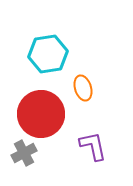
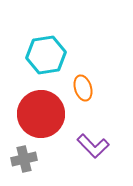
cyan hexagon: moved 2 px left, 1 px down
purple L-shape: rotated 148 degrees clockwise
gray cross: moved 6 px down; rotated 15 degrees clockwise
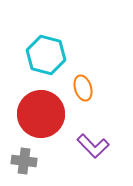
cyan hexagon: rotated 24 degrees clockwise
gray cross: moved 2 px down; rotated 20 degrees clockwise
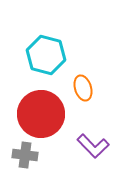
gray cross: moved 1 px right, 6 px up
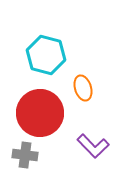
red circle: moved 1 px left, 1 px up
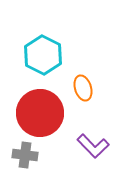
cyan hexagon: moved 3 px left; rotated 12 degrees clockwise
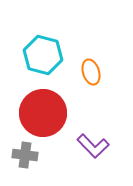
cyan hexagon: rotated 12 degrees counterclockwise
orange ellipse: moved 8 px right, 16 px up
red circle: moved 3 px right
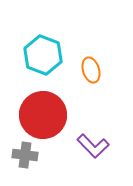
cyan hexagon: rotated 6 degrees clockwise
orange ellipse: moved 2 px up
red circle: moved 2 px down
